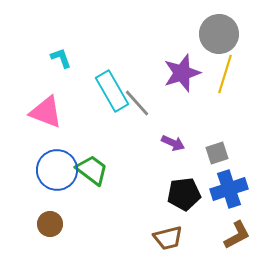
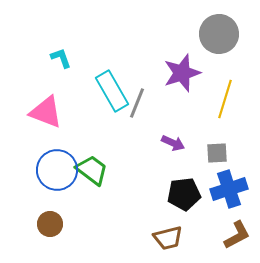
yellow line: moved 25 px down
gray line: rotated 64 degrees clockwise
gray square: rotated 15 degrees clockwise
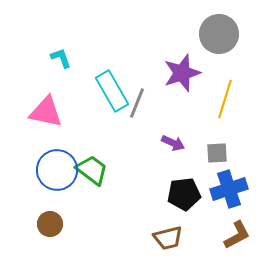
pink triangle: rotated 9 degrees counterclockwise
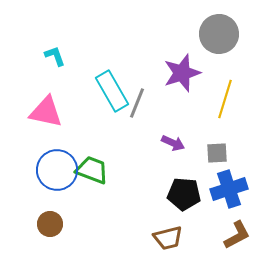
cyan L-shape: moved 6 px left, 2 px up
green trapezoid: rotated 16 degrees counterclockwise
black pentagon: rotated 12 degrees clockwise
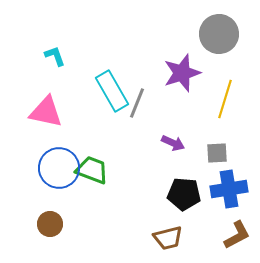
blue circle: moved 2 px right, 2 px up
blue cross: rotated 9 degrees clockwise
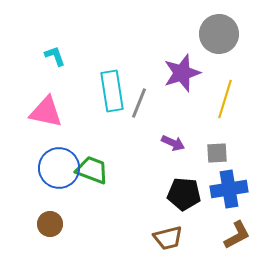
cyan rectangle: rotated 21 degrees clockwise
gray line: moved 2 px right
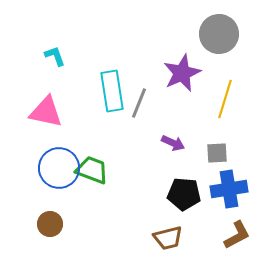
purple star: rotated 6 degrees counterclockwise
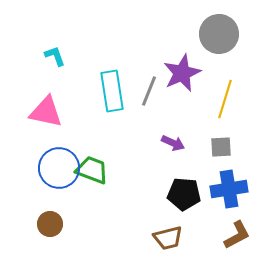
gray line: moved 10 px right, 12 px up
gray square: moved 4 px right, 6 px up
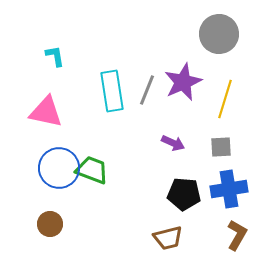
cyan L-shape: rotated 10 degrees clockwise
purple star: moved 1 px right, 9 px down
gray line: moved 2 px left, 1 px up
brown L-shape: rotated 32 degrees counterclockwise
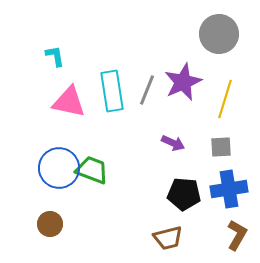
pink triangle: moved 23 px right, 10 px up
